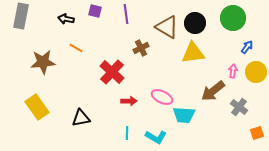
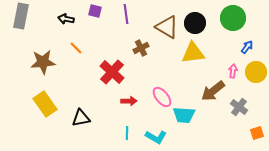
orange line: rotated 16 degrees clockwise
pink ellipse: rotated 25 degrees clockwise
yellow rectangle: moved 8 px right, 3 px up
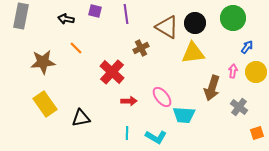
brown arrow: moved 1 px left, 3 px up; rotated 35 degrees counterclockwise
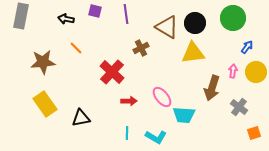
orange square: moved 3 px left
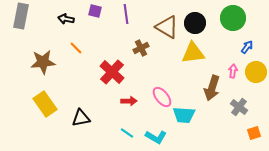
cyan line: rotated 56 degrees counterclockwise
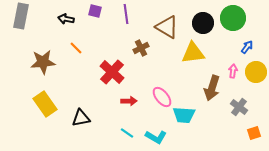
black circle: moved 8 px right
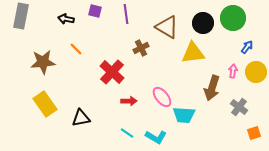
orange line: moved 1 px down
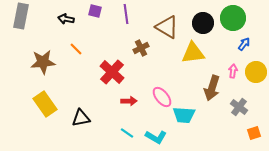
blue arrow: moved 3 px left, 3 px up
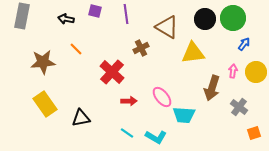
gray rectangle: moved 1 px right
black circle: moved 2 px right, 4 px up
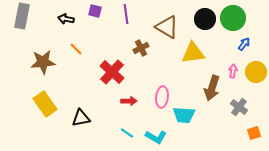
pink ellipse: rotated 45 degrees clockwise
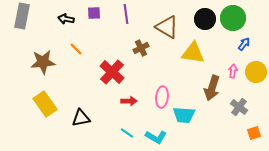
purple square: moved 1 px left, 2 px down; rotated 16 degrees counterclockwise
yellow triangle: rotated 15 degrees clockwise
